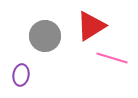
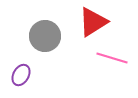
red triangle: moved 2 px right, 4 px up
purple ellipse: rotated 20 degrees clockwise
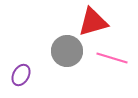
red triangle: rotated 16 degrees clockwise
gray circle: moved 22 px right, 15 px down
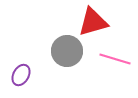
pink line: moved 3 px right, 1 px down
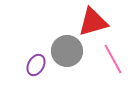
pink line: moved 2 px left; rotated 44 degrees clockwise
purple ellipse: moved 15 px right, 10 px up
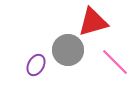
gray circle: moved 1 px right, 1 px up
pink line: moved 2 px right, 3 px down; rotated 16 degrees counterclockwise
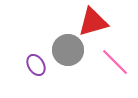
purple ellipse: rotated 60 degrees counterclockwise
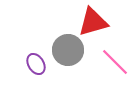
purple ellipse: moved 1 px up
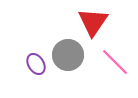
red triangle: rotated 40 degrees counterclockwise
gray circle: moved 5 px down
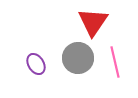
gray circle: moved 10 px right, 3 px down
pink line: rotated 32 degrees clockwise
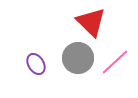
red triangle: moved 2 px left; rotated 20 degrees counterclockwise
pink line: rotated 60 degrees clockwise
